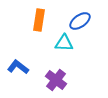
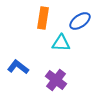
orange rectangle: moved 4 px right, 2 px up
cyan triangle: moved 3 px left
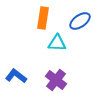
cyan triangle: moved 4 px left
blue L-shape: moved 2 px left, 9 px down
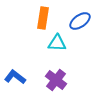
blue L-shape: moved 1 px left, 1 px down
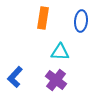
blue ellipse: moved 1 px right; rotated 50 degrees counterclockwise
cyan triangle: moved 3 px right, 9 px down
blue L-shape: rotated 85 degrees counterclockwise
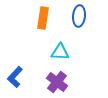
blue ellipse: moved 2 px left, 5 px up
purple cross: moved 1 px right, 2 px down
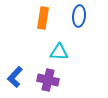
cyan triangle: moved 1 px left
purple cross: moved 9 px left, 2 px up; rotated 25 degrees counterclockwise
